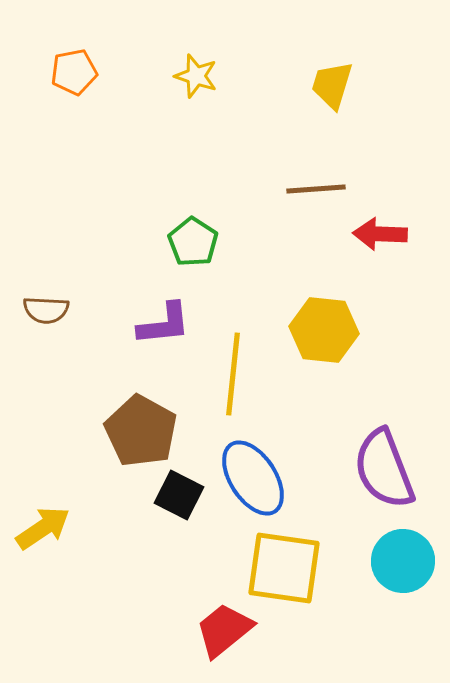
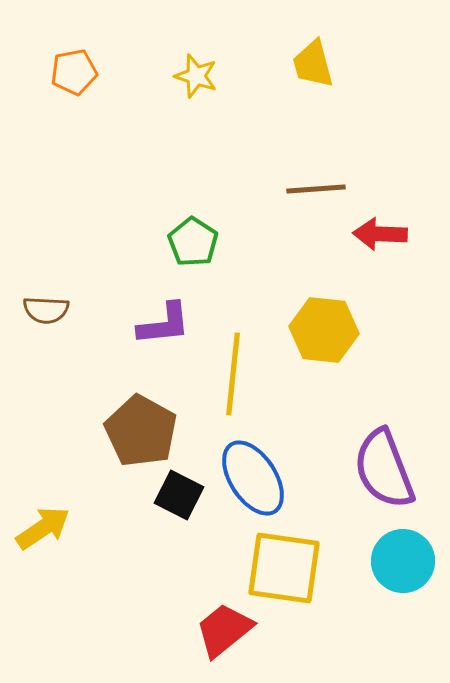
yellow trapezoid: moved 19 px left, 21 px up; rotated 32 degrees counterclockwise
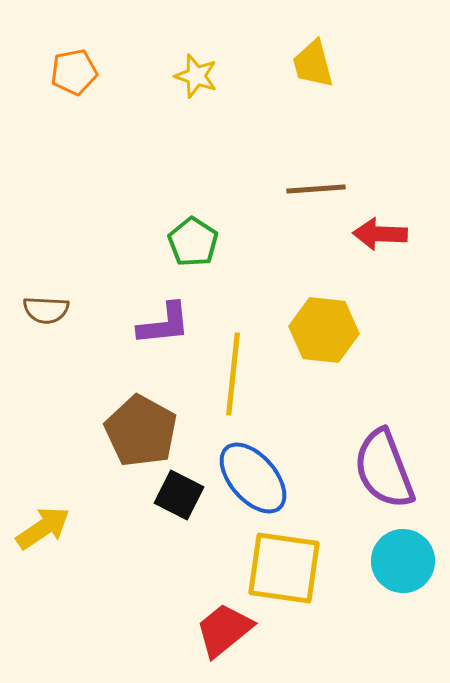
blue ellipse: rotated 8 degrees counterclockwise
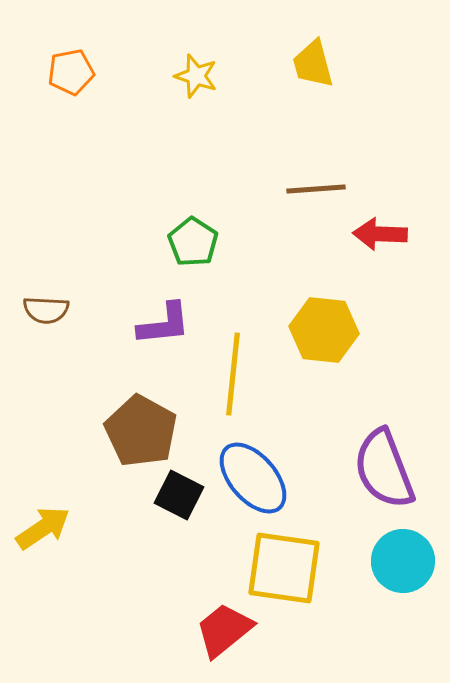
orange pentagon: moved 3 px left
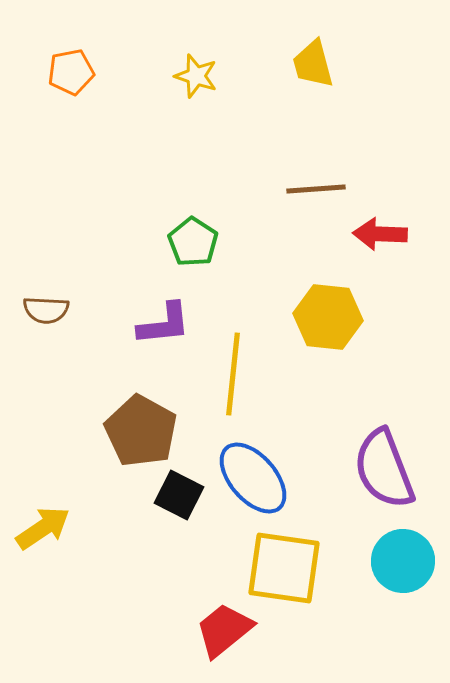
yellow hexagon: moved 4 px right, 13 px up
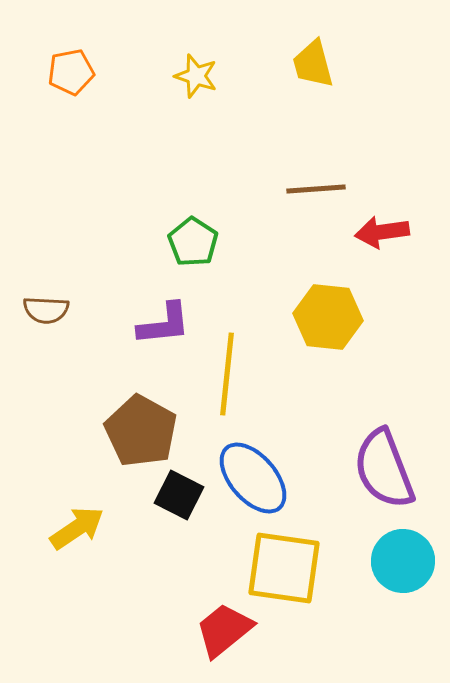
red arrow: moved 2 px right, 2 px up; rotated 10 degrees counterclockwise
yellow line: moved 6 px left
yellow arrow: moved 34 px right
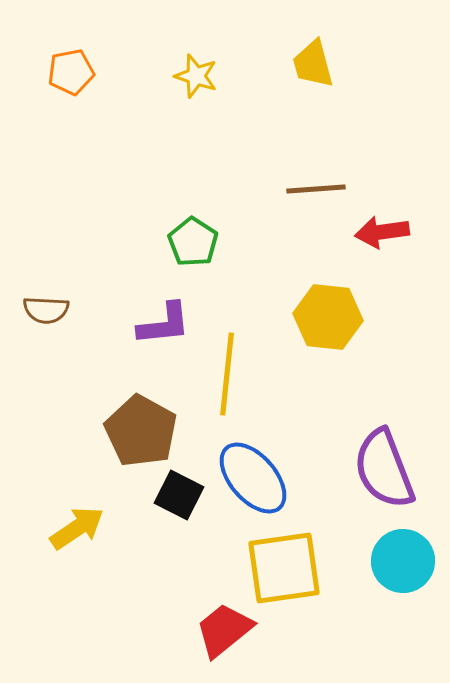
yellow square: rotated 16 degrees counterclockwise
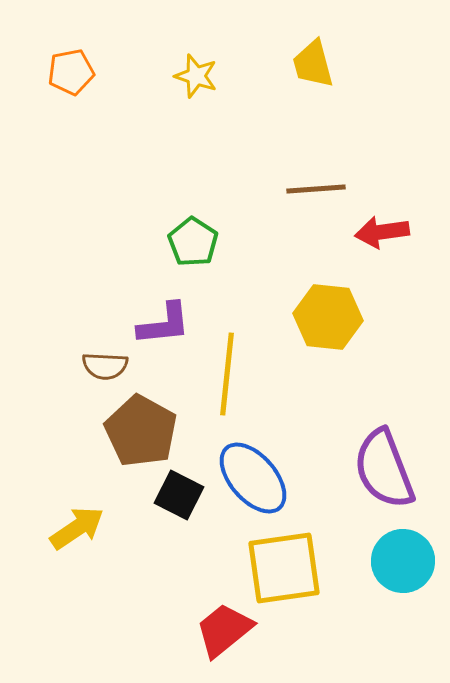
brown semicircle: moved 59 px right, 56 px down
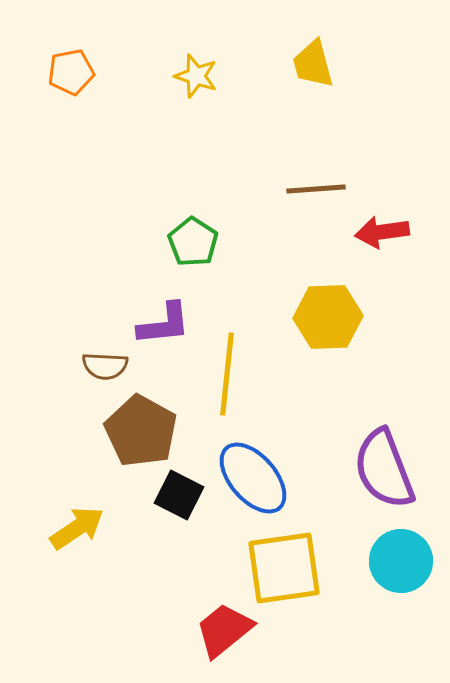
yellow hexagon: rotated 8 degrees counterclockwise
cyan circle: moved 2 px left
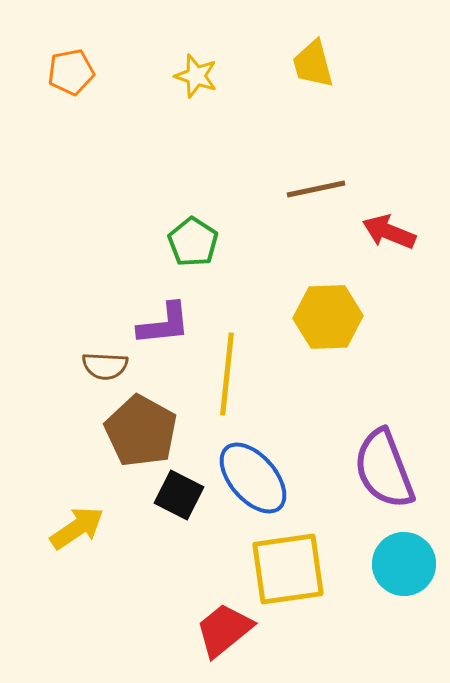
brown line: rotated 8 degrees counterclockwise
red arrow: moved 7 px right; rotated 30 degrees clockwise
cyan circle: moved 3 px right, 3 px down
yellow square: moved 4 px right, 1 px down
